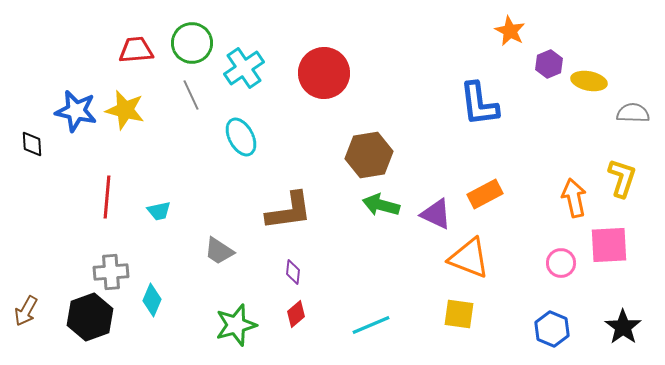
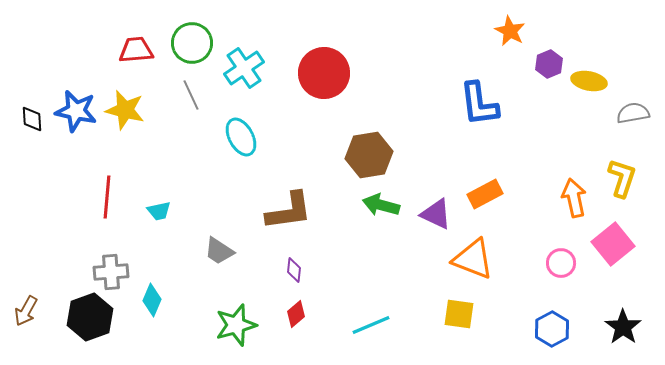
gray semicircle: rotated 12 degrees counterclockwise
black diamond: moved 25 px up
pink square: moved 4 px right, 1 px up; rotated 36 degrees counterclockwise
orange triangle: moved 4 px right, 1 px down
purple diamond: moved 1 px right, 2 px up
blue hexagon: rotated 8 degrees clockwise
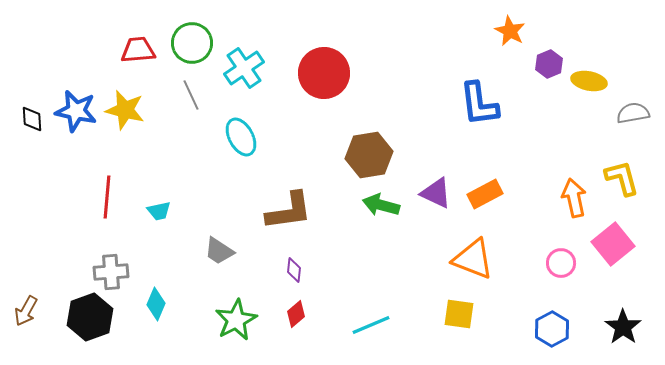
red trapezoid: moved 2 px right
yellow L-shape: rotated 33 degrees counterclockwise
purple triangle: moved 21 px up
cyan diamond: moved 4 px right, 4 px down
green star: moved 5 px up; rotated 12 degrees counterclockwise
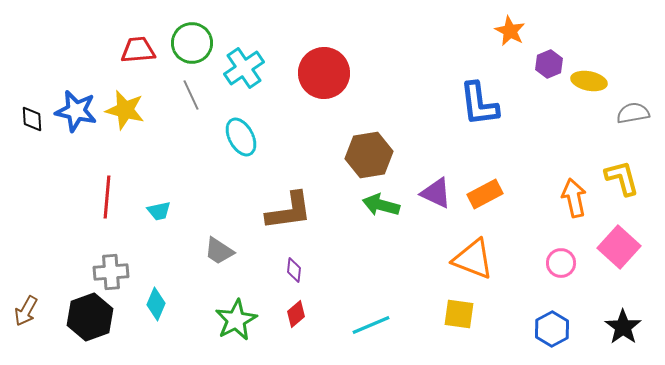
pink square: moved 6 px right, 3 px down; rotated 9 degrees counterclockwise
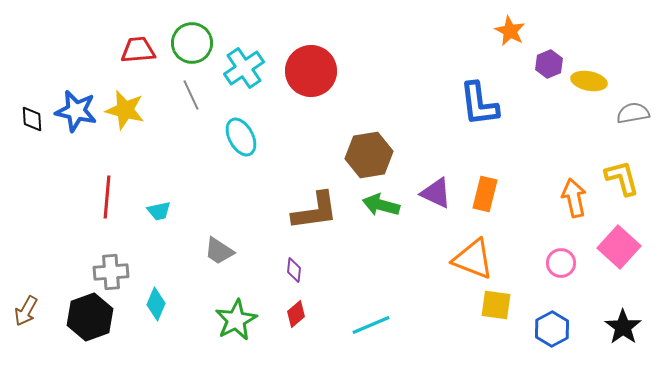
red circle: moved 13 px left, 2 px up
orange rectangle: rotated 48 degrees counterclockwise
brown L-shape: moved 26 px right
yellow square: moved 37 px right, 9 px up
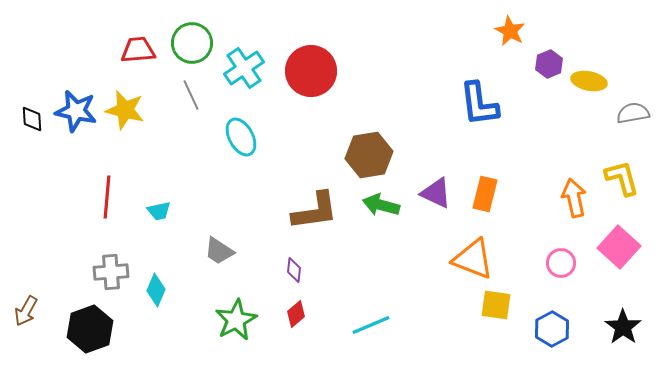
cyan diamond: moved 14 px up
black hexagon: moved 12 px down
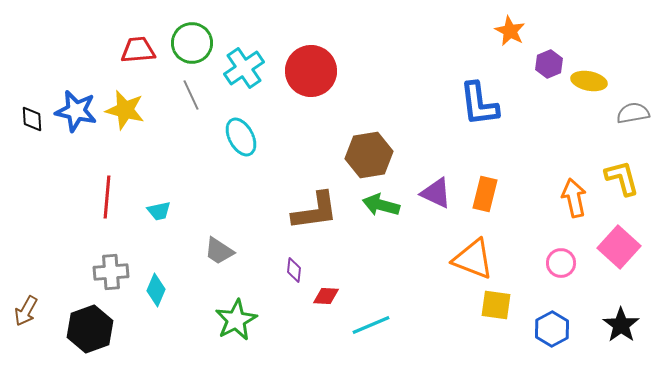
red diamond: moved 30 px right, 18 px up; rotated 44 degrees clockwise
black star: moved 2 px left, 2 px up
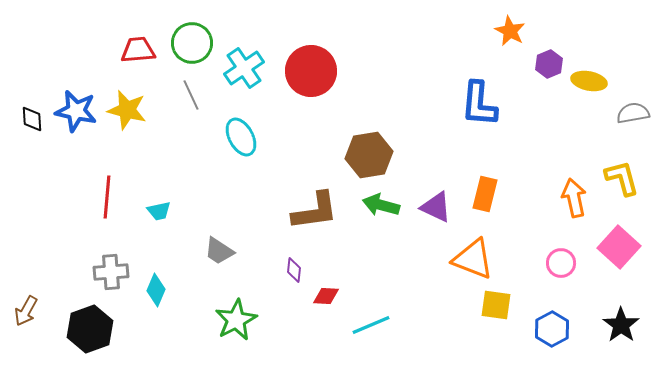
blue L-shape: rotated 12 degrees clockwise
yellow star: moved 2 px right
purple triangle: moved 14 px down
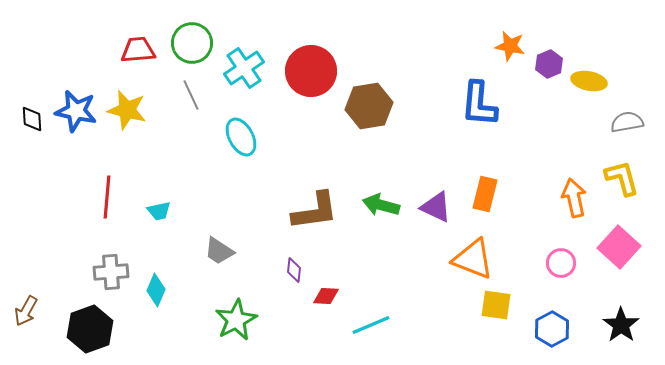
orange star: moved 15 px down; rotated 16 degrees counterclockwise
gray semicircle: moved 6 px left, 9 px down
brown hexagon: moved 49 px up
